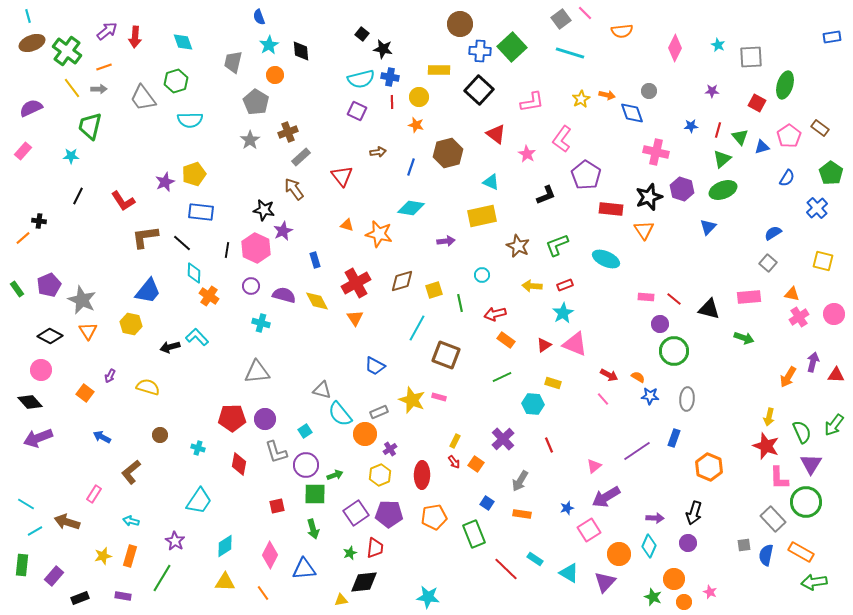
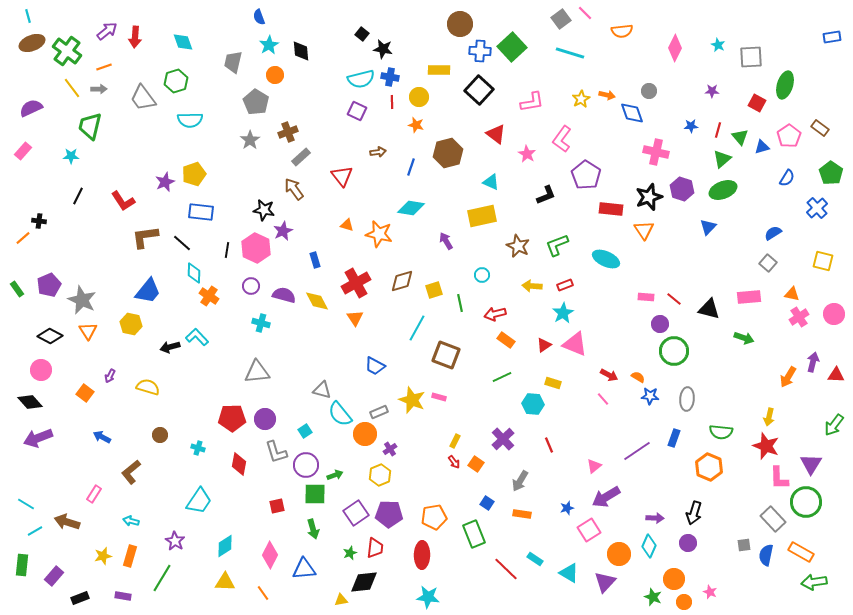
purple arrow at (446, 241): rotated 114 degrees counterclockwise
green semicircle at (802, 432): moved 81 px left; rotated 120 degrees clockwise
red ellipse at (422, 475): moved 80 px down
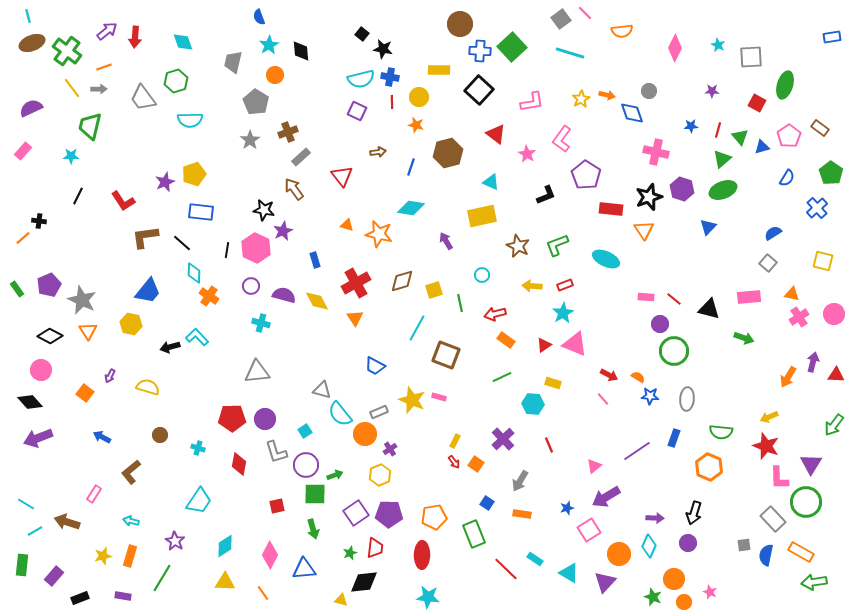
yellow arrow at (769, 417): rotated 54 degrees clockwise
yellow triangle at (341, 600): rotated 24 degrees clockwise
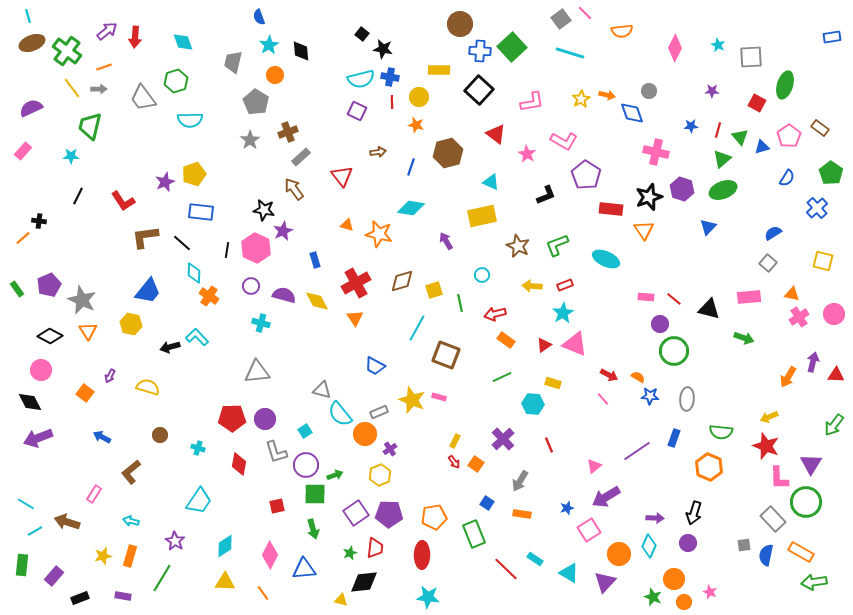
pink L-shape at (562, 139): moved 2 px right, 2 px down; rotated 96 degrees counterclockwise
black diamond at (30, 402): rotated 15 degrees clockwise
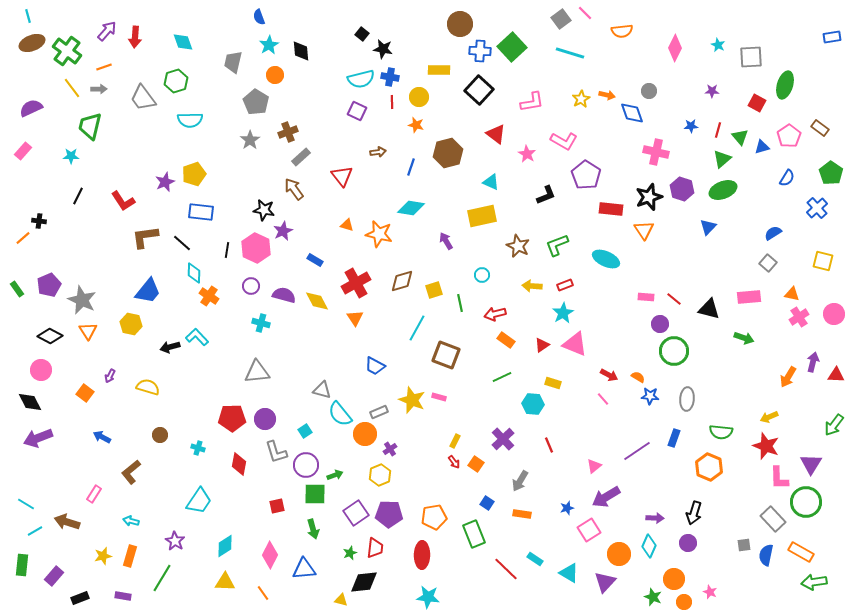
purple arrow at (107, 31): rotated 10 degrees counterclockwise
blue rectangle at (315, 260): rotated 42 degrees counterclockwise
red triangle at (544, 345): moved 2 px left
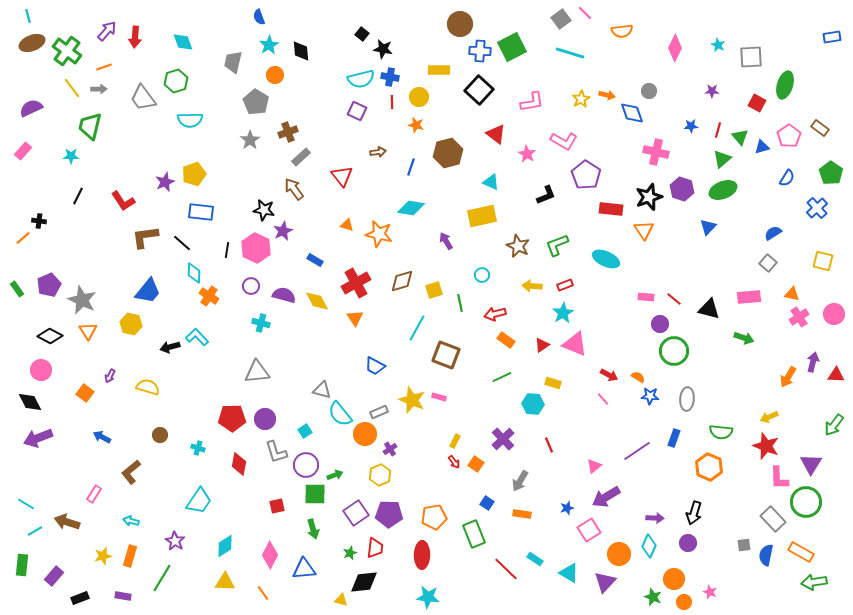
green square at (512, 47): rotated 16 degrees clockwise
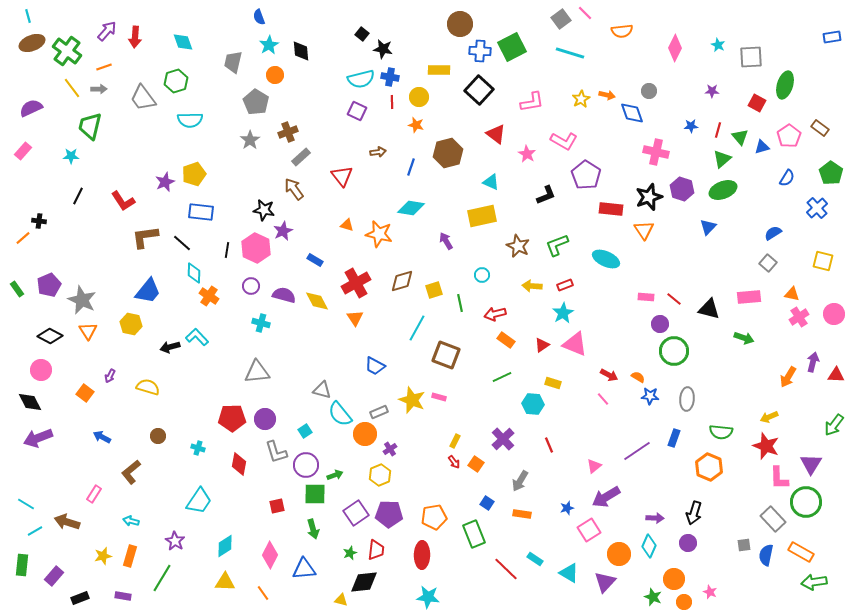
brown circle at (160, 435): moved 2 px left, 1 px down
red trapezoid at (375, 548): moved 1 px right, 2 px down
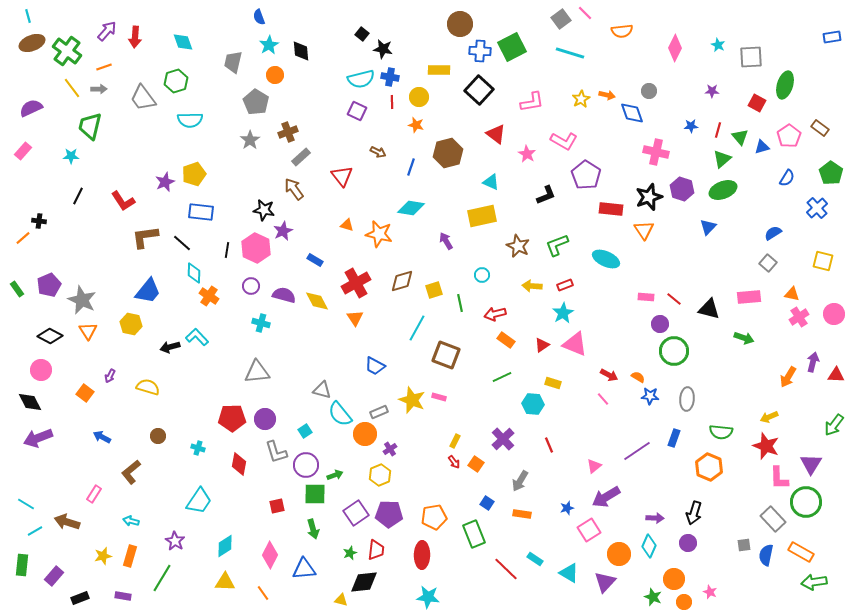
brown arrow at (378, 152): rotated 35 degrees clockwise
